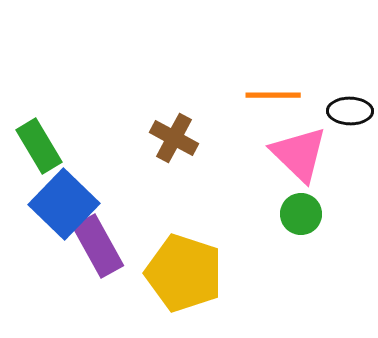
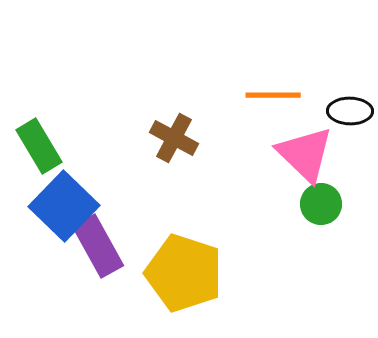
pink triangle: moved 6 px right
blue square: moved 2 px down
green circle: moved 20 px right, 10 px up
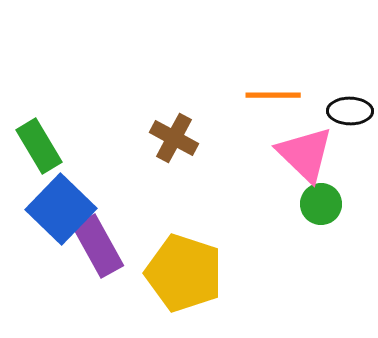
blue square: moved 3 px left, 3 px down
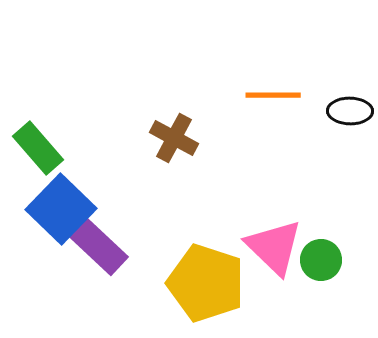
green rectangle: moved 1 px left, 2 px down; rotated 10 degrees counterclockwise
pink triangle: moved 31 px left, 93 px down
green circle: moved 56 px down
purple rectangle: rotated 18 degrees counterclockwise
yellow pentagon: moved 22 px right, 10 px down
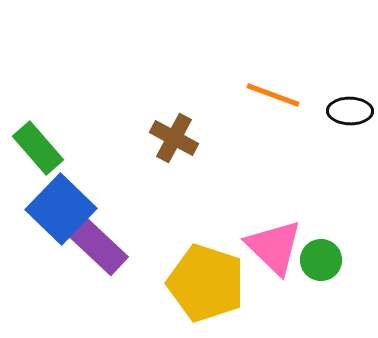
orange line: rotated 20 degrees clockwise
